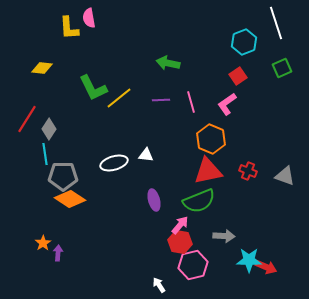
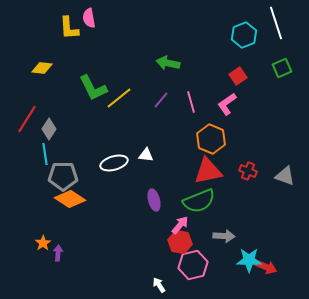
cyan hexagon: moved 7 px up
purple line: rotated 48 degrees counterclockwise
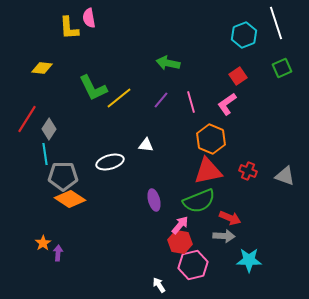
white triangle: moved 10 px up
white ellipse: moved 4 px left, 1 px up
red arrow: moved 36 px left, 49 px up
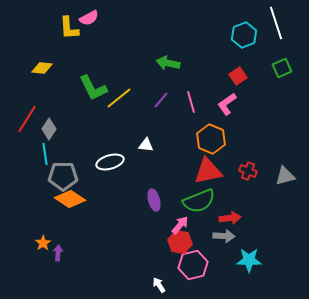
pink semicircle: rotated 108 degrees counterclockwise
gray triangle: rotated 35 degrees counterclockwise
red arrow: rotated 30 degrees counterclockwise
